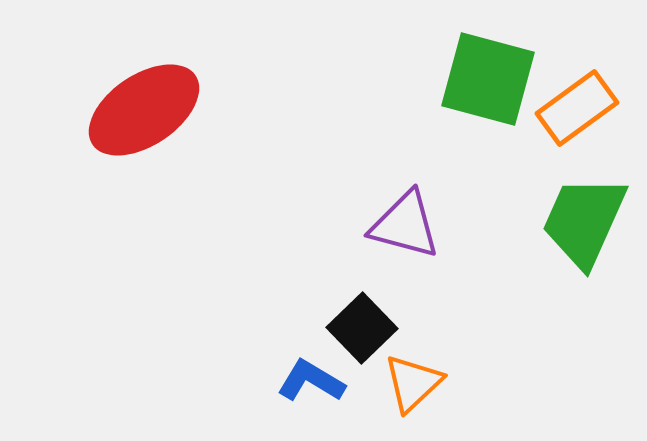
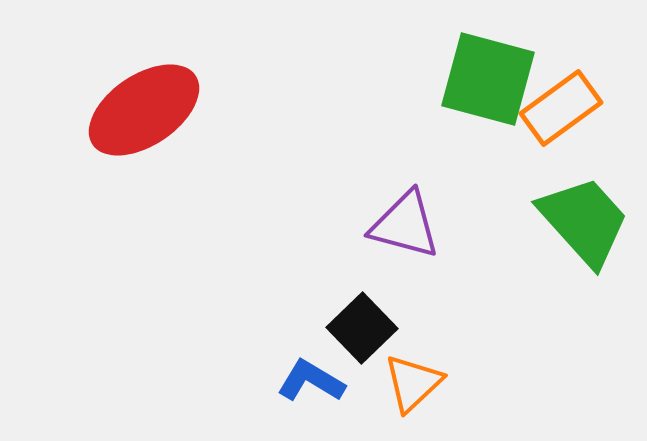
orange rectangle: moved 16 px left
green trapezoid: rotated 114 degrees clockwise
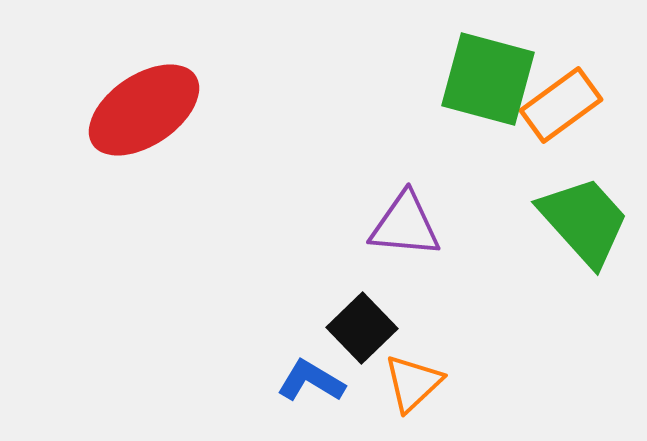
orange rectangle: moved 3 px up
purple triangle: rotated 10 degrees counterclockwise
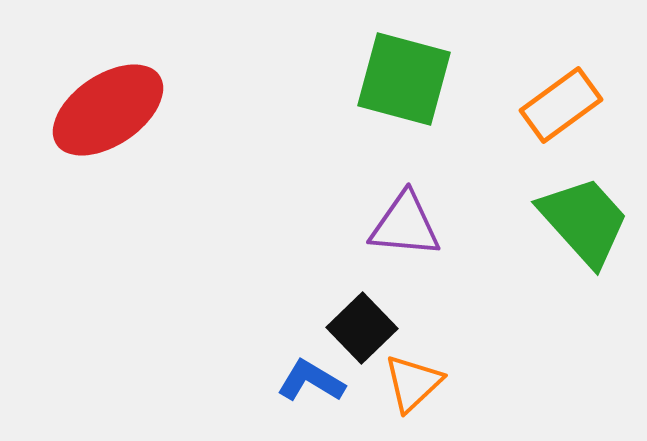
green square: moved 84 px left
red ellipse: moved 36 px left
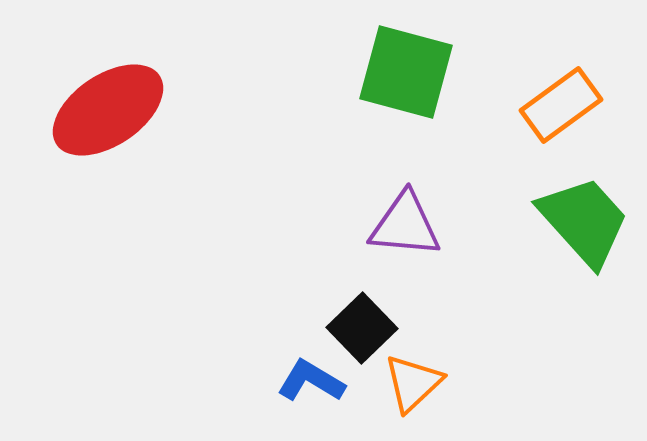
green square: moved 2 px right, 7 px up
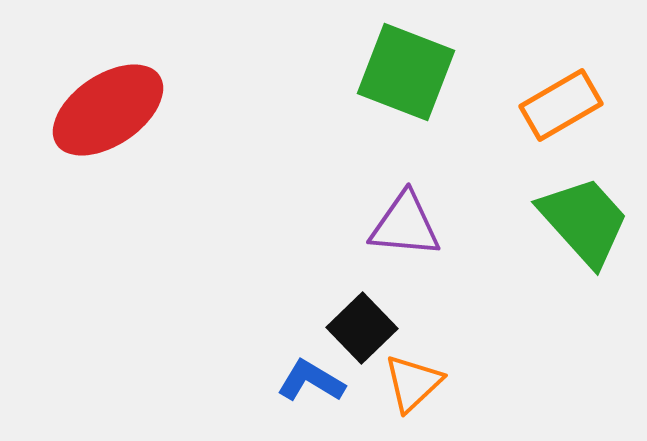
green square: rotated 6 degrees clockwise
orange rectangle: rotated 6 degrees clockwise
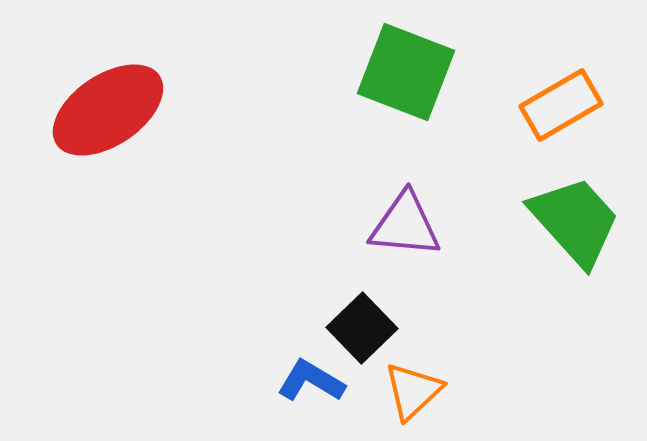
green trapezoid: moved 9 px left
orange triangle: moved 8 px down
